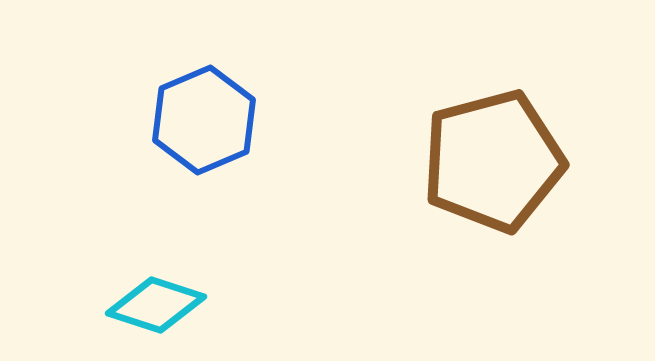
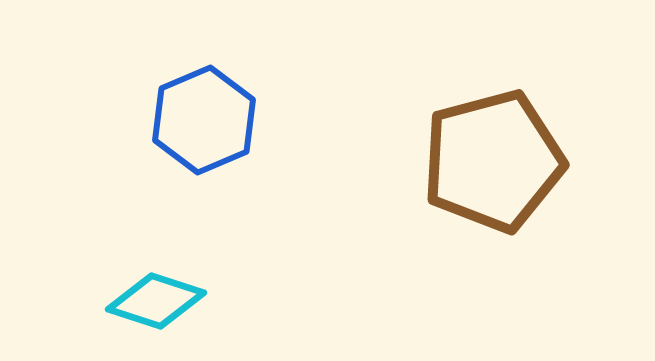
cyan diamond: moved 4 px up
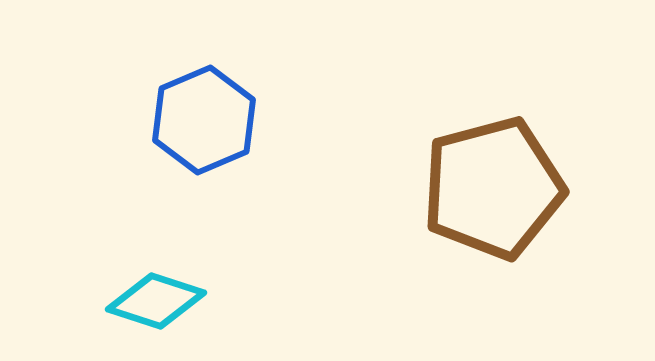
brown pentagon: moved 27 px down
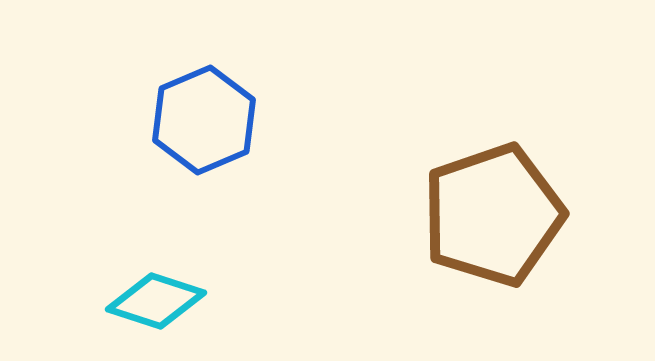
brown pentagon: moved 27 px down; rotated 4 degrees counterclockwise
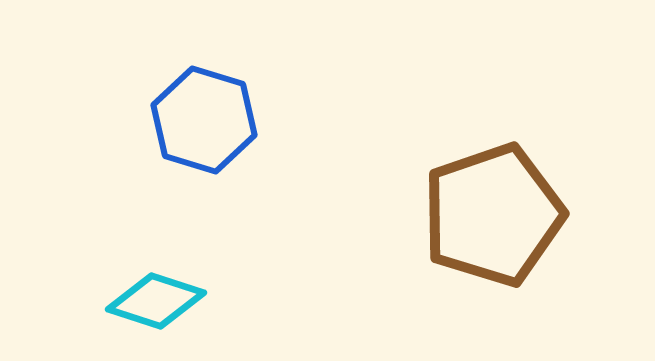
blue hexagon: rotated 20 degrees counterclockwise
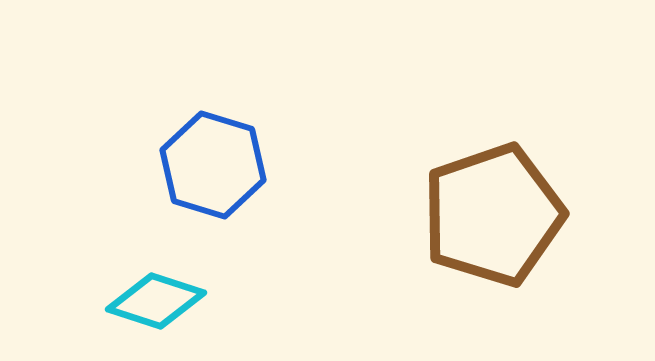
blue hexagon: moved 9 px right, 45 px down
